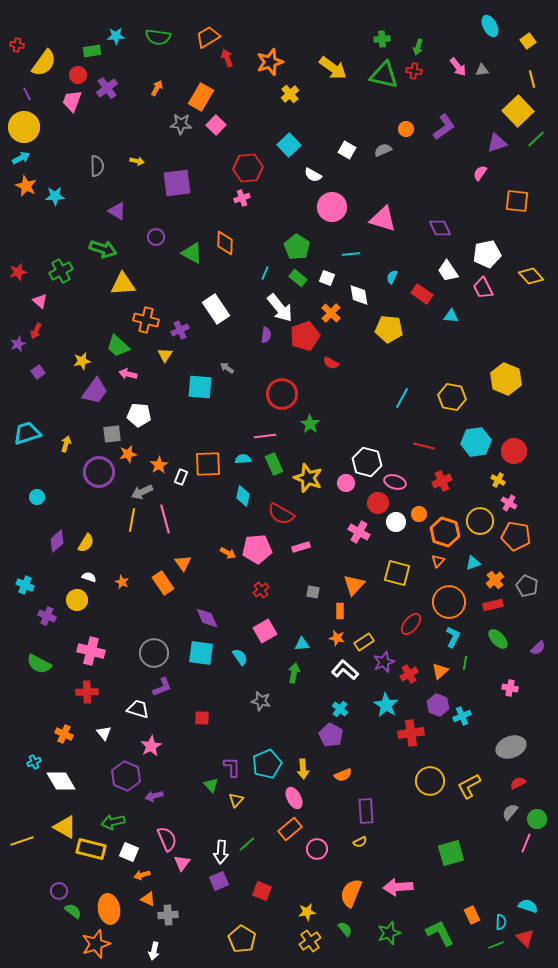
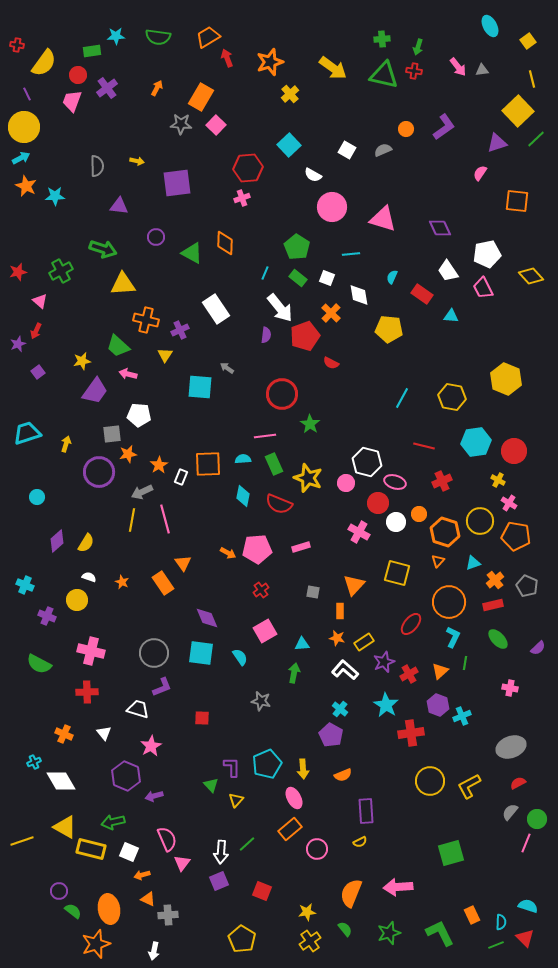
purple triangle at (117, 211): moved 2 px right, 5 px up; rotated 24 degrees counterclockwise
red semicircle at (281, 514): moved 2 px left, 10 px up; rotated 8 degrees counterclockwise
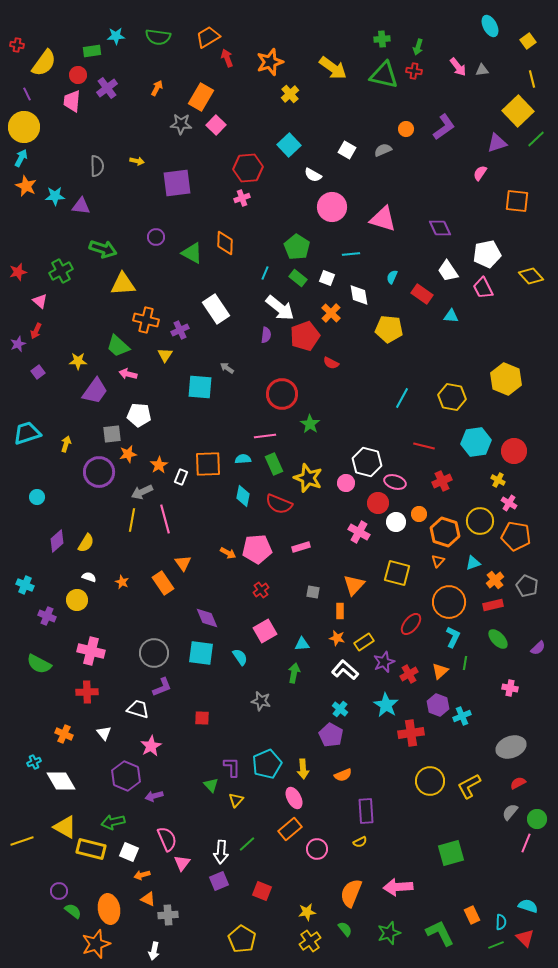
pink trapezoid at (72, 101): rotated 15 degrees counterclockwise
cyan arrow at (21, 158): rotated 36 degrees counterclockwise
purple triangle at (119, 206): moved 38 px left
white arrow at (280, 308): rotated 12 degrees counterclockwise
yellow star at (82, 361): moved 4 px left; rotated 12 degrees clockwise
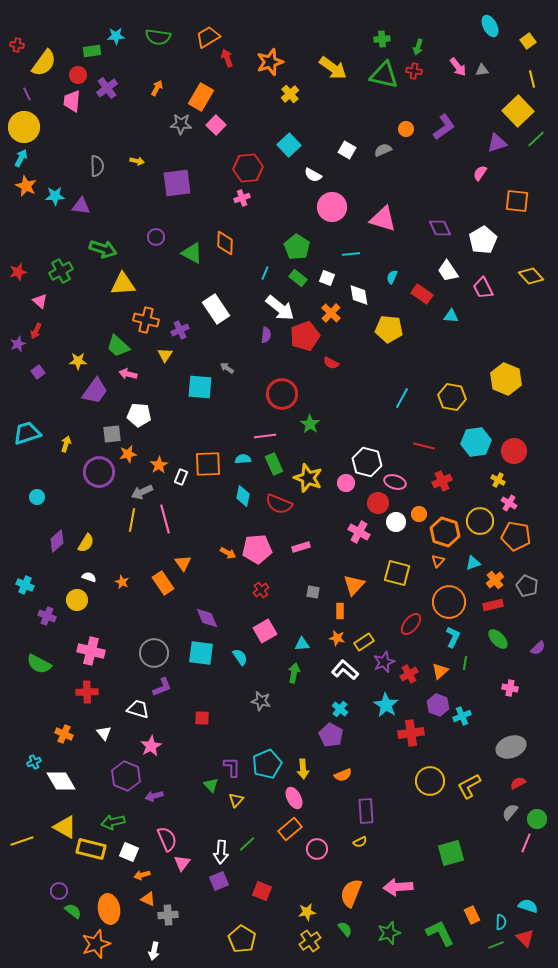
white pentagon at (487, 254): moved 4 px left, 14 px up; rotated 20 degrees counterclockwise
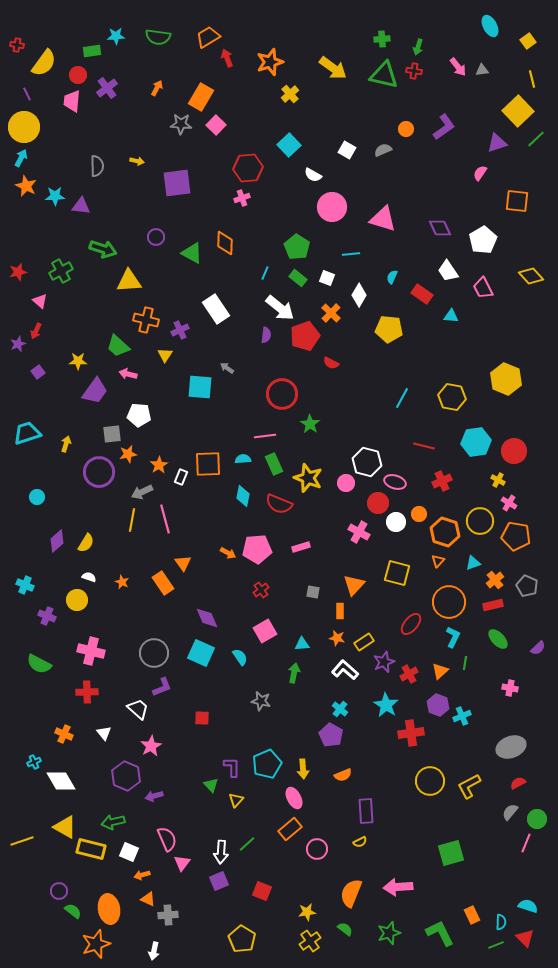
yellow triangle at (123, 284): moved 6 px right, 3 px up
white diamond at (359, 295): rotated 40 degrees clockwise
cyan square at (201, 653): rotated 16 degrees clockwise
white trapezoid at (138, 709): rotated 25 degrees clockwise
green semicircle at (345, 929): rotated 14 degrees counterclockwise
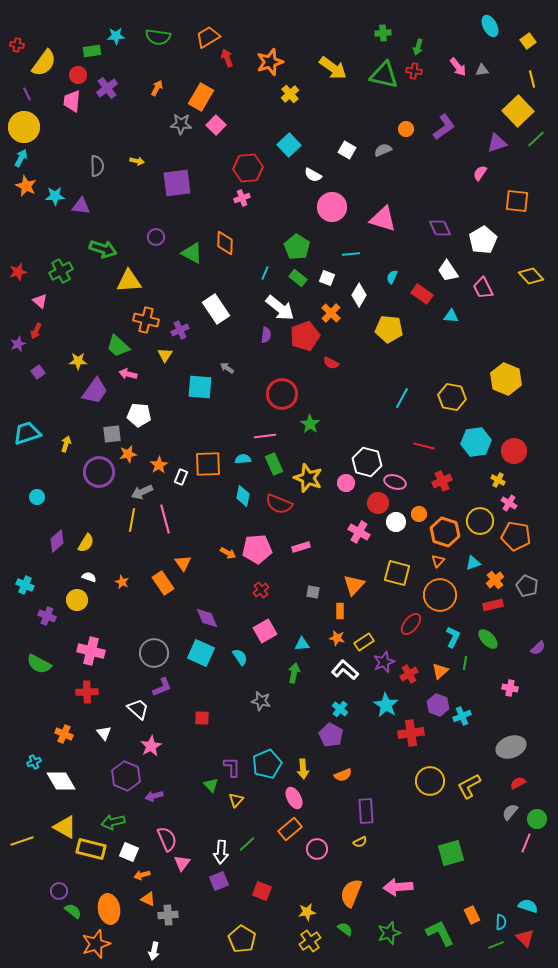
green cross at (382, 39): moved 1 px right, 6 px up
orange circle at (449, 602): moved 9 px left, 7 px up
green ellipse at (498, 639): moved 10 px left
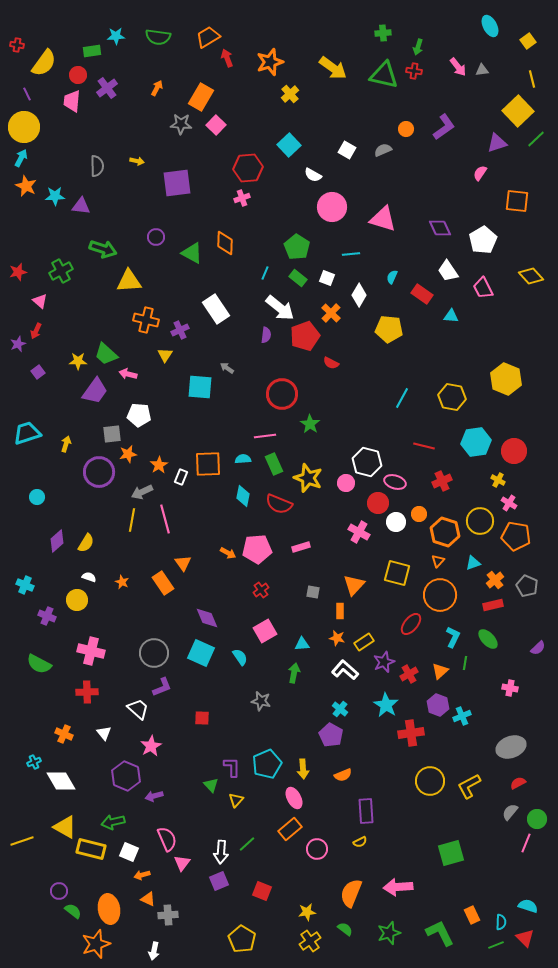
green trapezoid at (118, 346): moved 12 px left, 8 px down
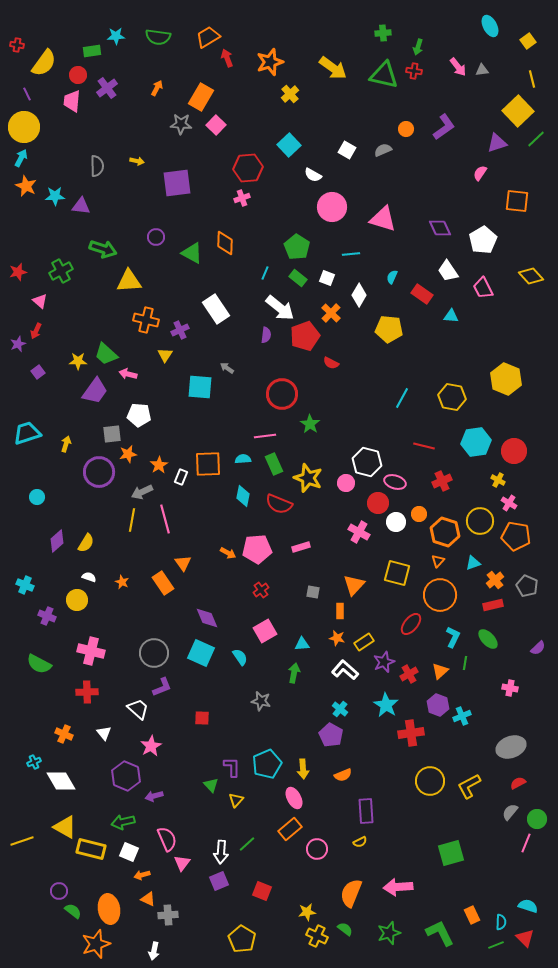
green arrow at (113, 822): moved 10 px right
yellow cross at (310, 941): moved 7 px right, 5 px up; rotated 30 degrees counterclockwise
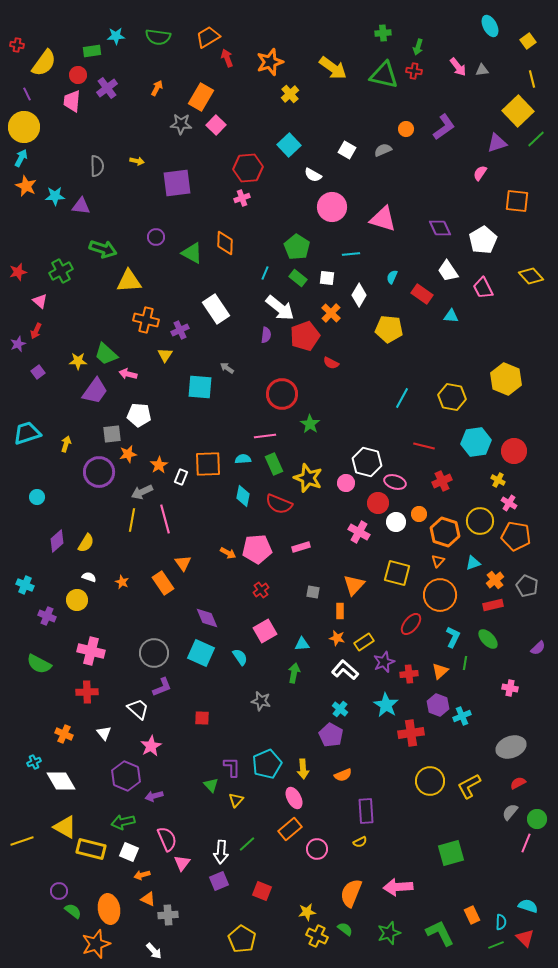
white square at (327, 278): rotated 14 degrees counterclockwise
red cross at (409, 674): rotated 24 degrees clockwise
white arrow at (154, 951): rotated 54 degrees counterclockwise
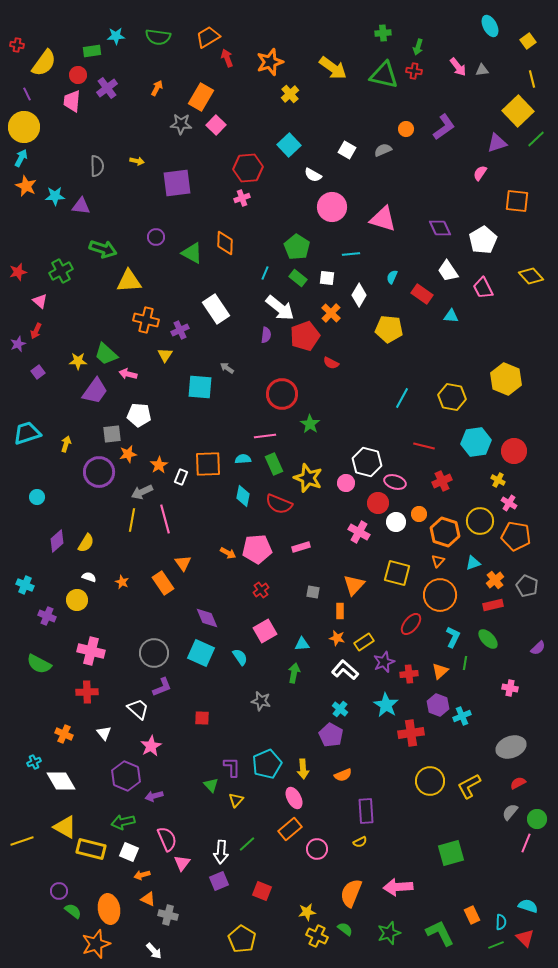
gray cross at (168, 915): rotated 18 degrees clockwise
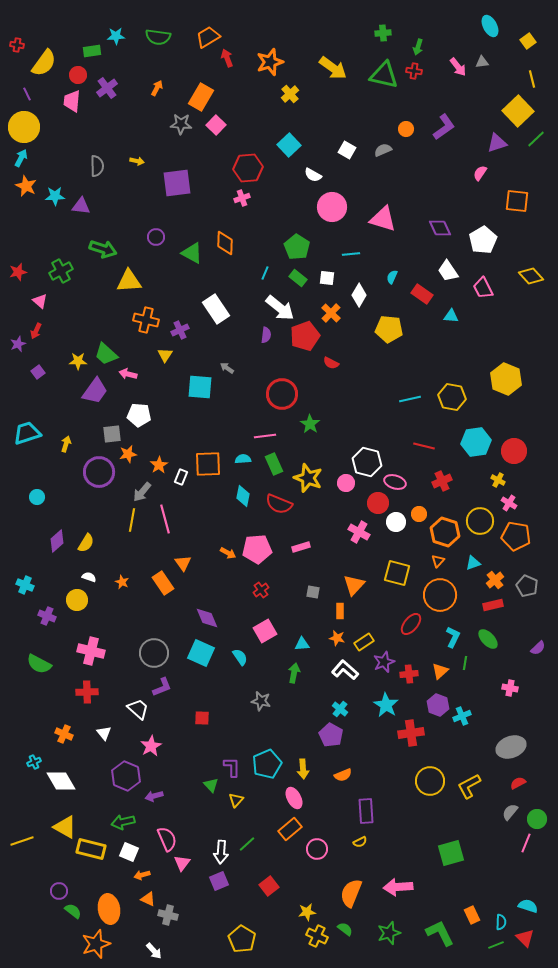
gray triangle at (482, 70): moved 8 px up
cyan line at (402, 398): moved 8 px right, 1 px down; rotated 50 degrees clockwise
gray arrow at (142, 492): rotated 25 degrees counterclockwise
red square at (262, 891): moved 7 px right, 5 px up; rotated 30 degrees clockwise
